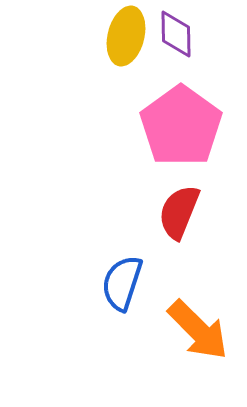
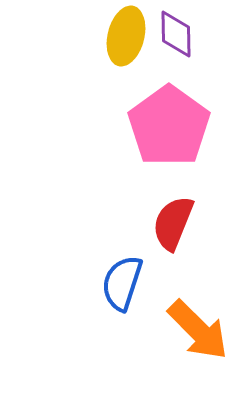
pink pentagon: moved 12 px left
red semicircle: moved 6 px left, 11 px down
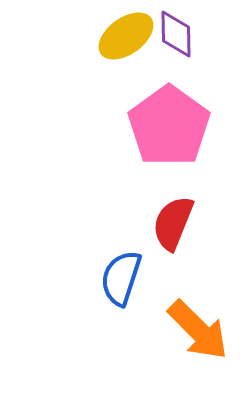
yellow ellipse: rotated 40 degrees clockwise
blue semicircle: moved 1 px left, 5 px up
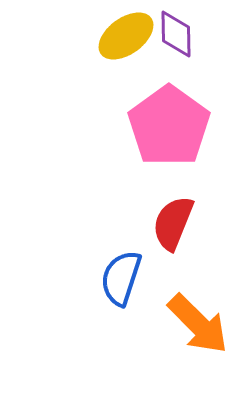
orange arrow: moved 6 px up
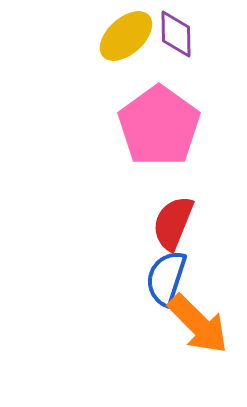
yellow ellipse: rotated 6 degrees counterclockwise
pink pentagon: moved 10 px left
blue semicircle: moved 45 px right
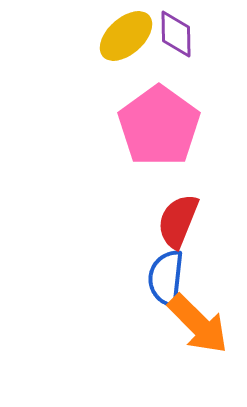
red semicircle: moved 5 px right, 2 px up
blue semicircle: rotated 12 degrees counterclockwise
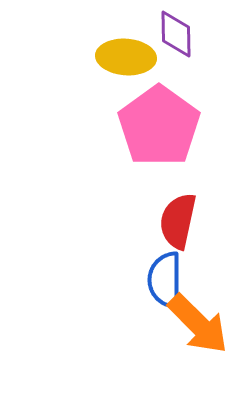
yellow ellipse: moved 21 px down; rotated 46 degrees clockwise
red semicircle: rotated 10 degrees counterclockwise
blue semicircle: moved 1 px left, 2 px down; rotated 6 degrees counterclockwise
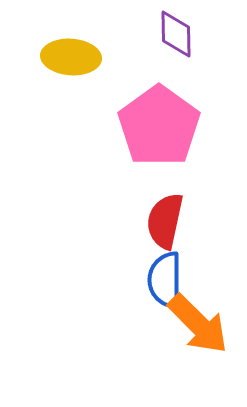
yellow ellipse: moved 55 px left
red semicircle: moved 13 px left
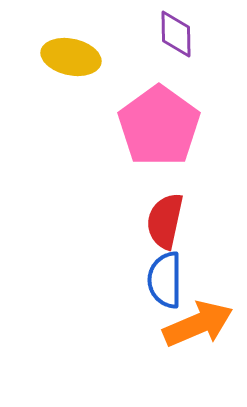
yellow ellipse: rotated 8 degrees clockwise
orange arrow: rotated 68 degrees counterclockwise
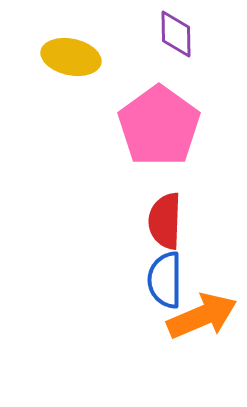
red semicircle: rotated 10 degrees counterclockwise
orange arrow: moved 4 px right, 8 px up
